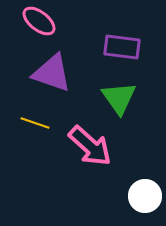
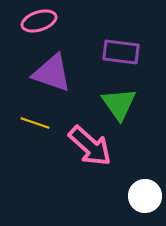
pink ellipse: rotated 56 degrees counterclockwise
purple rectangle: moved 1 px left, 5 px down
green triangle: moved 6 px down
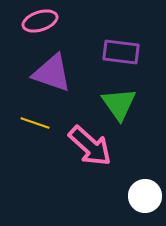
pink ellipse: moved 1 px right
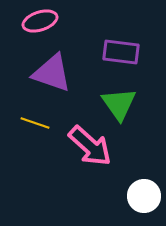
white circle: moved 1 px left
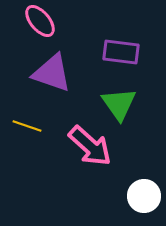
pink ellipse: rotated 68 degrees clockwise
yellow line: moved 8 px left, 3 px down
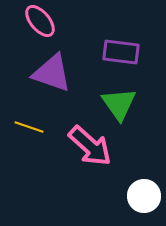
yellow line: moved 2 px right, 1 px down
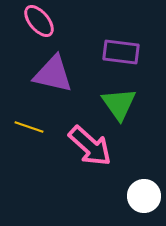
pink ellipse: moved 1 px left
purple triangle: moved 1 px right, 1 px down; rotated 6 degrees counterclockwise
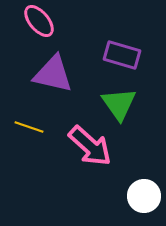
purple rectangle: moved 1 px right, 3 px down; rotated 9 degrees clockwise
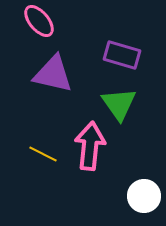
yellow line: moved 14 px right, 27 px down; rotated 8 degrees clockwise
pink arrow: rotated 126 degrees counterclockwise
